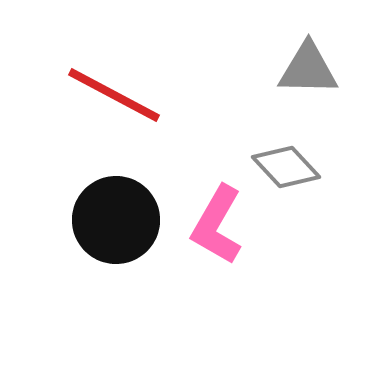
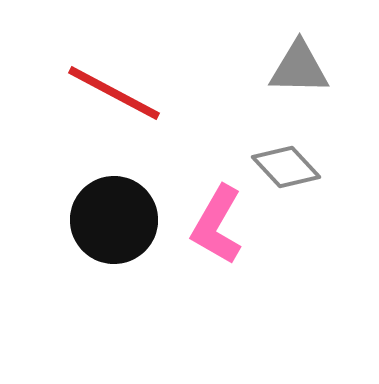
gray triangle: moved 9 px left, 1 px up
red line: moved 2 px up
black circle: moved 2 px left
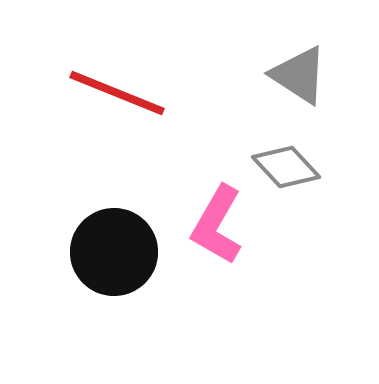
gray triangle: moved 7 px down; rotated 32 degrees clockwise
red line: moved 3 px right; rotated 6 degrees counterclockwise
black circle: moved 32 px down
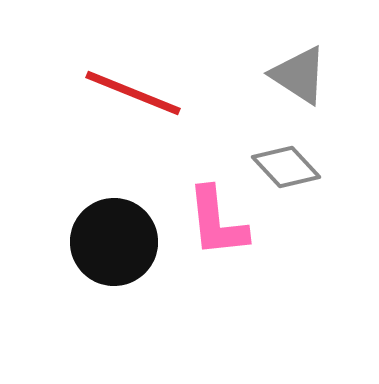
red line: moved 16 px right
pink L-shape: moved 3 px up; rotated 36 degrees counterclockwise
black circle: moved 10 px up
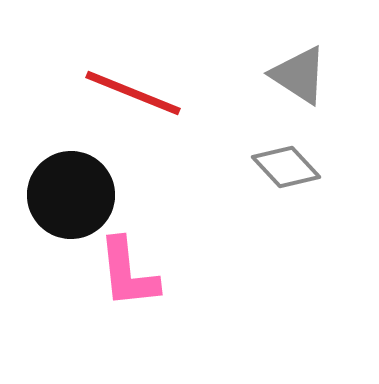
pink L-shape: moved 89 px left, 51 px down
black circle: moved 43 px left, 47 px up
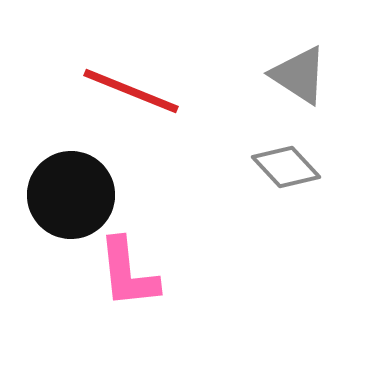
red line: moved 2 px left, 2 px up
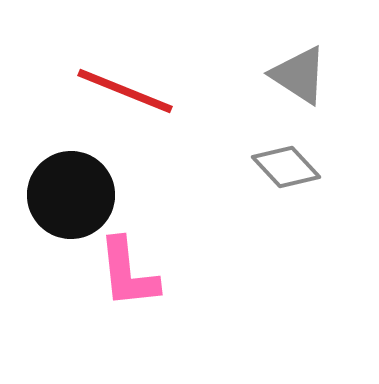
red line: moved 6 px left
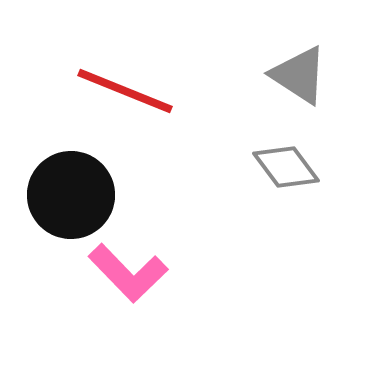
gray diamond: rotated 6 degrees clockwise
pink L-shape: rotated 38 degrees counterclockwise
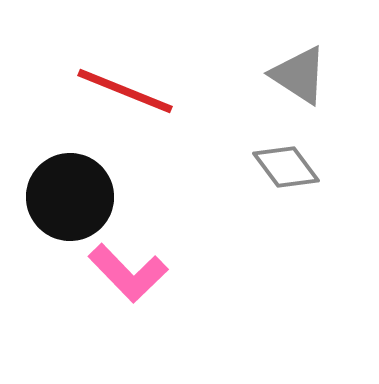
black circle: moved 1 px left, 2 px down
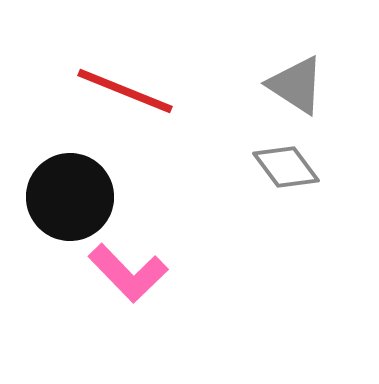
gray triangle: moved 3 px left, 10 px down
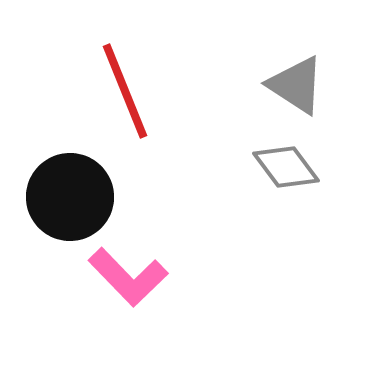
red line: rotated 46 degrees clockwise
pink L-shape: moved 4 px down
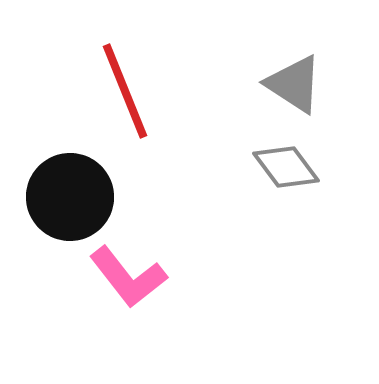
gray triangle: moved 2 px left, 1 px up
pink L-shape: rotated 6 degrees clockwise
